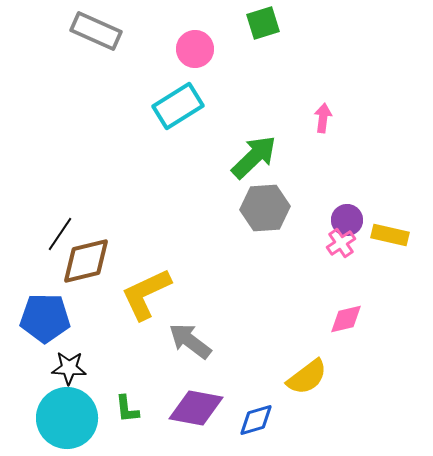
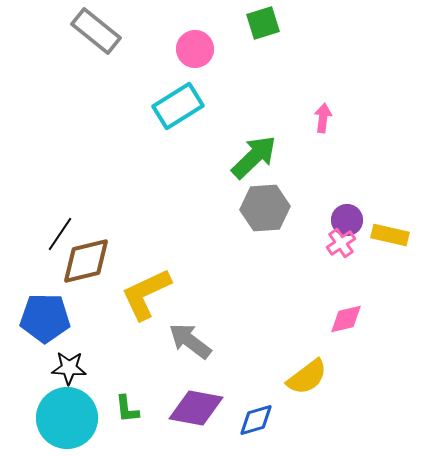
gray rectangle: rotated 15 degrees clockwise
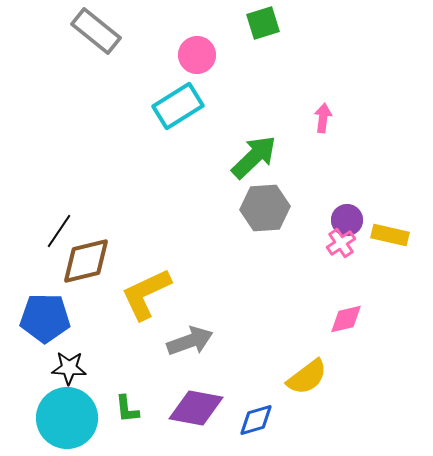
pink circle: moved 2 px right, 6 px down
black line: moved 1 px left, 3 px up
gray arrow: rotated 123 degrees clockwise
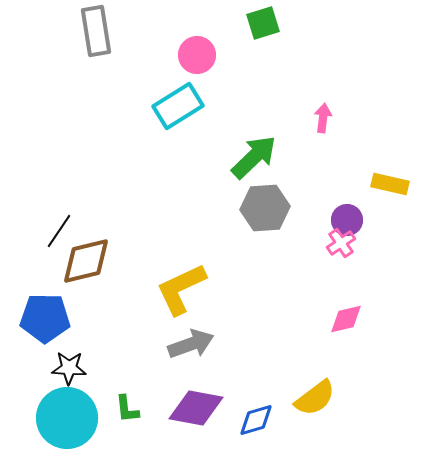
gray rectangle: rotated 42 degrees clockwise
yellow rectangle: moved 51 px up
yellow L-shape: moved 35 px right, 5 px up
gray arrow: moved 1 px right, 3 px down
yellow semicircle: moved 8 px right, 21 px down
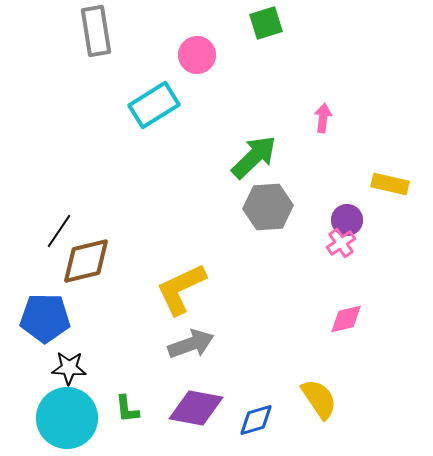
green square: moved 3 px right
cyan rectangle: moved 24 px left, 1 px up
gray hexagon: moved 3 px right, 1 px up
yellow semicircle: moved 4 px right, 1 px down; rotated 87 degrees counterclockwise
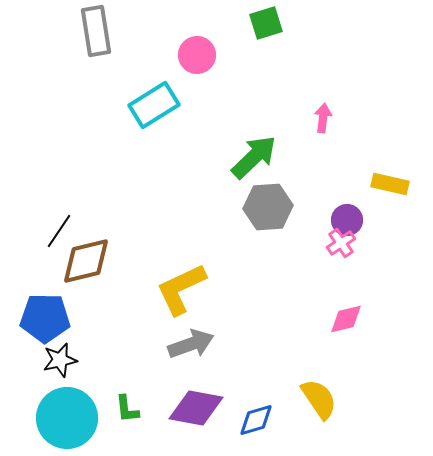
black star: moved 9 px left, 8 px up; rotated 16 degrees counterclockwise
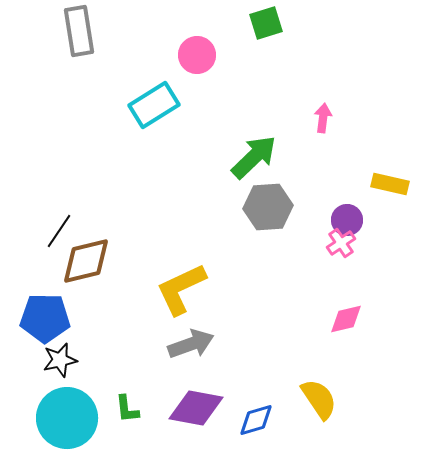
gray rectangle: moved 17 px left
